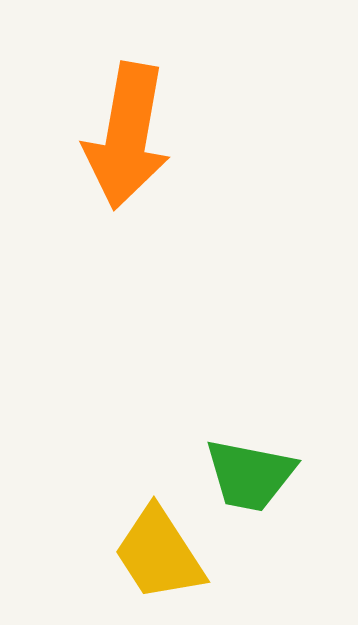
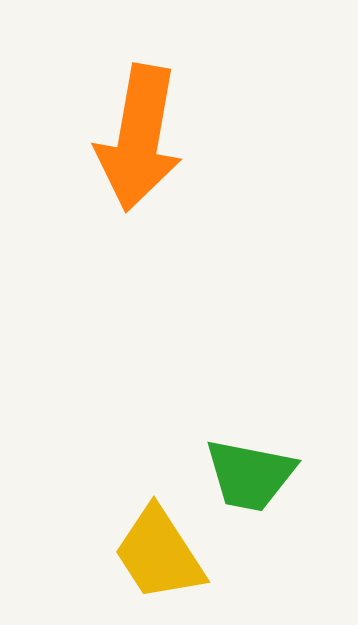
orange arrow: moved 12 px right, 2 px down
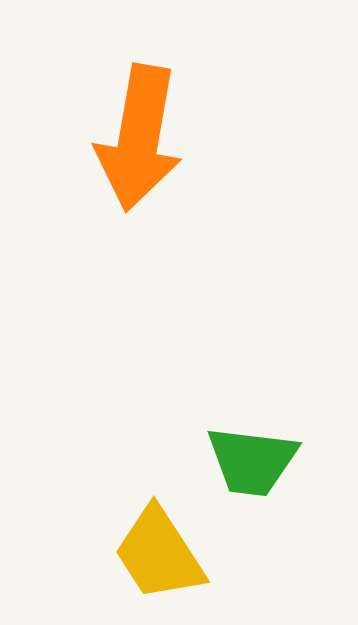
green trapezoid: moved 2 px right, 14 px up; rotated 4 degrees counterclockwise
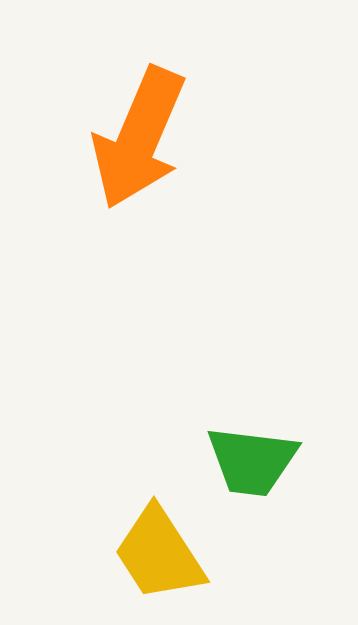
orange arrow: rotated 13 degrees clockwise
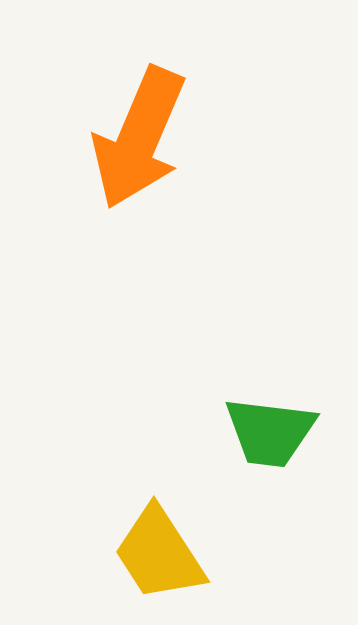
green trapezoid: moved 18 px right, 29 px up
